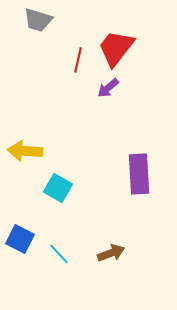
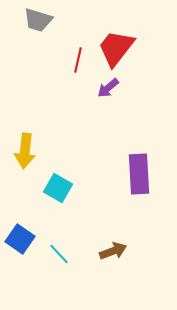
yellow arrow: rotated 88 degrees counterclockwise
blue square: rotated 8 degrees clockwise
brown arrow: moved 2 px right, 2 px up
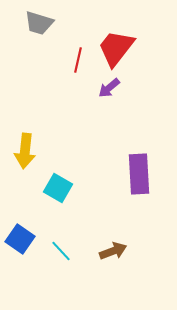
gray trapezoid: moved 1 px right, 3 px down
purple arrow: moved 1 px right
cyan line: moved 2 px right, 3 px up
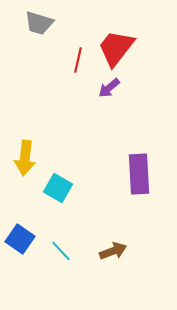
yellow arrow: moved 7 px down
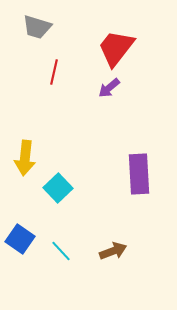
gray trapezoid: moved 2 px left, 4 px down
red line: moved 24 px left, 12 px down
cyan square: rotated 16 degrees clockwise
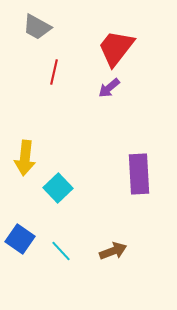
gray trapezoid: rotated 12 degrees clockwise
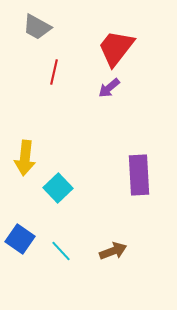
purple rectangle: moved 1 px down
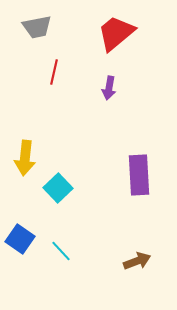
gray trapezoid: rotated 40 degrees counterclockwise
red trapezoid: moved 15 px up; rotated 12 degrees clockwise
purple arrow: rotated 40 degrees counterclockwise
brown arrow: moved 24 px right, 10 px down
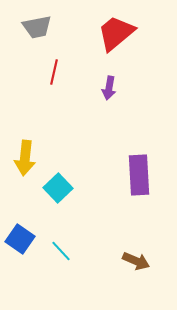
brown arrow: moved 1 px left; rotated 44 degrees clockwise
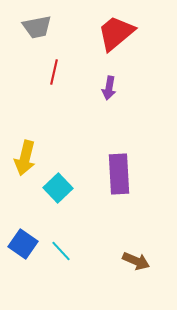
yellow arrow: rotated 8 degrees clockwise
purple rectangle: moved 20 px left, 1 px up
blue square: moved 3 px right, 5 px down
